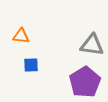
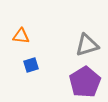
gray triangle: moved 5 px left; rotated 25 degrees counterclockwise
blue square: rotated 14 degrees counterclockwise
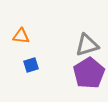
purple pentagon: moved 4 px right, 9 px up
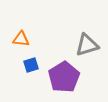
orange triangle: moved 3 px down
purple pentagon: moved 25 px left, 4 px down
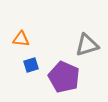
purple pentagon: rotated 16 degrees counterclockwise
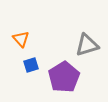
orange triangle: rotated 42 degrees clockwise
purple pentagon: rotated 16 degrees clockwise
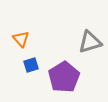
gray triangle: moved 3 px right, 3 px up
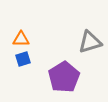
orange triangle: rotated 48 degrees counterclockwise
blue square: moved 8 px left, 6 px up
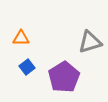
orange triangle: moved 1 px up
blue square: moved 4 px right, 8 px down; rotated 21 degrees counterclockwise
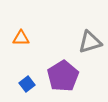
blue square: moved 17 px down
purple pentagon: moved 1 px left, 1 px up
